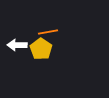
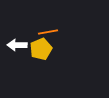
yellow pentagon: rotated 15 degrees clockwise
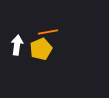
white arrow: rotated 96 degrees clockwise
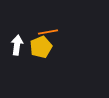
yellow pentagon: moved 2 px up
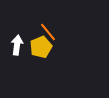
orange line: rotated 60 degrees clockwise
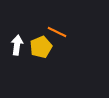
orange line: moved 9 px right; rotated 24 degrees counterclockwise
